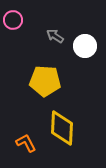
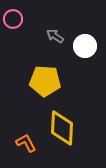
pink circle: moved 1 px up
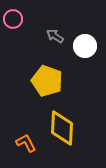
yellow pentagon: moved 2 px right; rotated 16 degrees clockwise
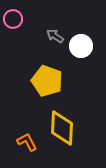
white circle: moved 4 px left
orange L-shape: moved 1 px right, 1 px up
